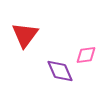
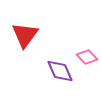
pink diamond: moved 1 px right, 2 px down; rotated 55 degrees clockwise
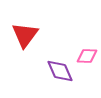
pink diamond: moved 1 px up; rotated 45 degrees counterclockwise
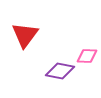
purple diamond: rotated 56 degrees counterclockwise
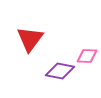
red triangle: moved 5 px right, 4 px down
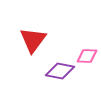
red triangle: moved 3 px right, 1 px down
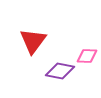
red triangle: moved 1 px down
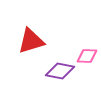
red triangle: moved 2 px left; rotated 36 degrees clockwise
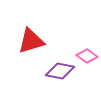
pink diamond: rotated 35 degrees clockwise
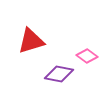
purple diamond: moved 1 px left, 3 px down
